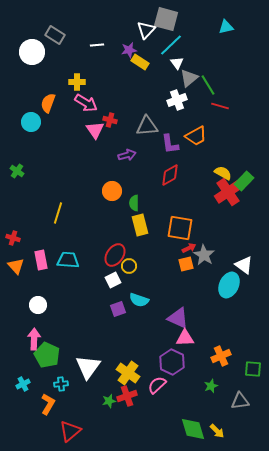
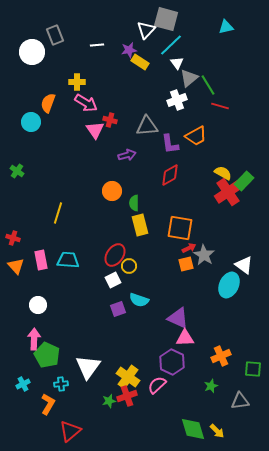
gray rectangle at (55, 35): rotated 36 degrees clockwise
yellow cross at (128, 373): moved 4 px down
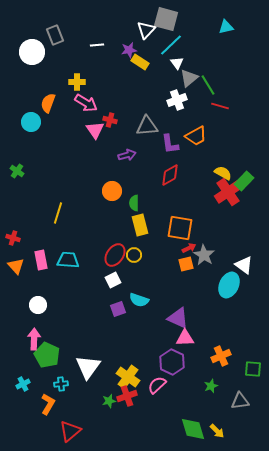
yellow circle at (129, 266): moved 5 px right, 11 px up
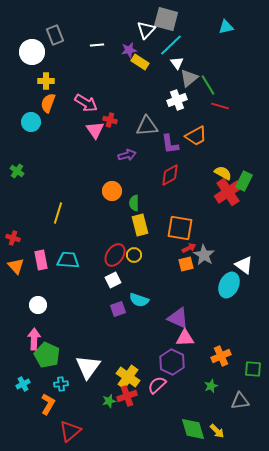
yellow cross at (77, 82): moved 31 px left, 1 px up
green rectangle at (244, 181): rotated 18 degrees counterclockwise
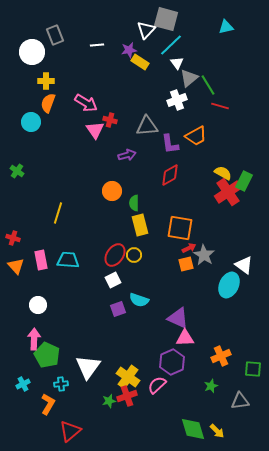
purple hexagon at (172, 362): rotated 10 degrees clockwise
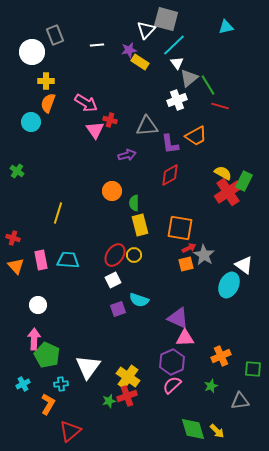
cyan line at (171, 45): moved 3 px right
pink semicircle at (157, 385): moved 15 px right
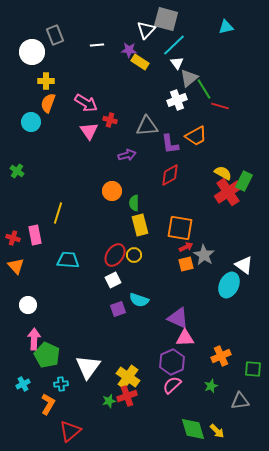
purple star at (129, 50): rotated 14 degrees clockwise
green line at (208, 85): moved 4 px left, 4 px down
pink triangle at (95, 130): moved 6 px left, 1 px down
red arrow at (189, 248): moved 3 px left, 1 px up
pink rectangle at (41, 260): moved 6 px left, 25 px up
white circle at (38, 305): moved 10 px left
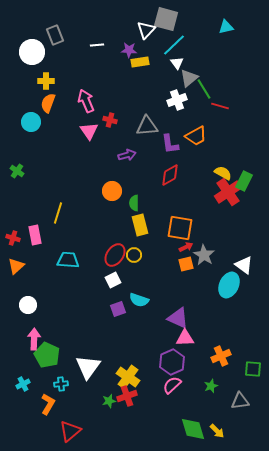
yellow rectangle at (140, 62): rotated 42 degrees counterclockwise
pink arrow at (86, 103): moved 2 px up; rotated 145 degrees counterclockwise
orange triangle at (16, 266): rotated 30 degrees clockwise
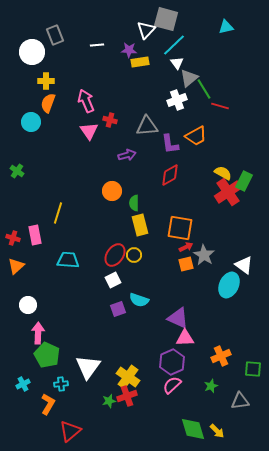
pink arrow at (34, 339): moved 4 px right, 6 px up
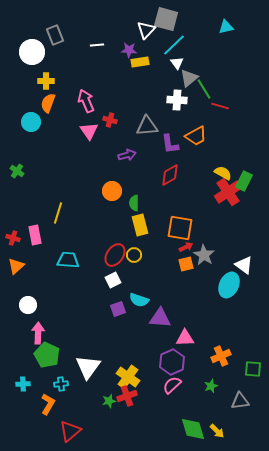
white cross at (177, 100): rotated 24 degrees clockwise
purple triangle at (178, 318): moved 18 px left; rotated 20 degrees counterclockwise
cyan cross at (23, 384): rotated 24 degrees clockwise
